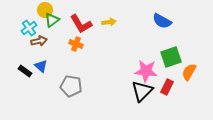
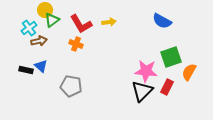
black rectangle: moved 1 px right, 1 px up; rotated 24 degrees counterclockwise
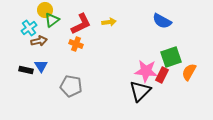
red L-shape: rotated 85 degrees counterclockwise
blue triangle: rotated 16 degrees clockwise
red rectangle: moved 5 px left, 12 px up
black triangle: moved 2 px left
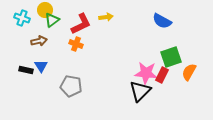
yellow arrow: moved 3 px left, 5 px up
cyan cross: moved 7 px left, 10 px up; rotated 35 degrees counterclockwise
pink star: moved 2 px down
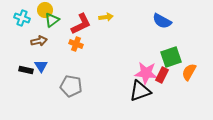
black triangle: rotated 25 degrees clockwise
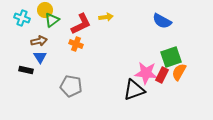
blue triangle: moved 1 px left, 9 px up
orange semicircle: moved 10 px left
black triangle: moved 6 px left, 1 px up
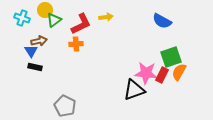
green triangle: moved 2 px right
orange cross: rotated 24 degrees counterclockwise
blue triangle: moved 9 px left, 6 px up
black rectangle: moved 9 px right, 3 px up
gray pentagon: moved 6 px left, 20 px down; rotated 15 degrees clockwise
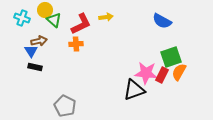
green triangle: rotated 42 degrees counterclockwise
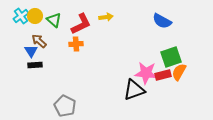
yellow circle: moved 10 px left, 6 px down
cyan cross: moved 1 px left, 2 px up; rotated 35 degrees clockwise
brown arrow: rotated 126 degrees counterclockwise
black rectangle: moved 2 px up; rotated 16 degrees counterclockwise
red rectangle: moved 1 px right; rotated 49 degrees clockwise
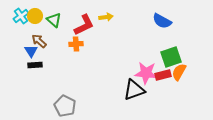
red L-shape: moved 3 px right, 1 px down
